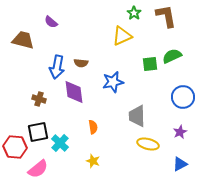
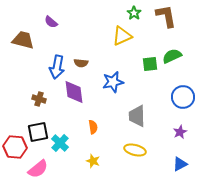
yellow ellipse: moved 13 px left, 6 px down
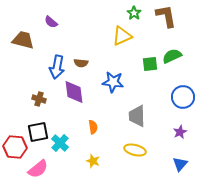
blue star: rotated 20 degrees clockwise
blue triangle: rotated 21 degrees counterclockwise
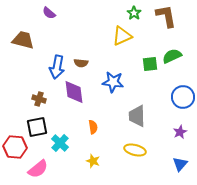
purple semicircle: moved 2 px left, 9 px up
black square: moved 1 px left, 5 px up
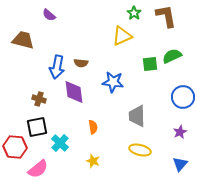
purple semicircle: moved 2 px down
yellow ellipse: moved 5 px right
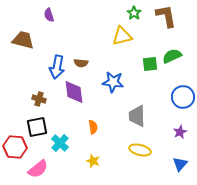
purple semicircle: rotated 32 degrees clockwise
yellow triangle: rotated 10 degrees clockwise
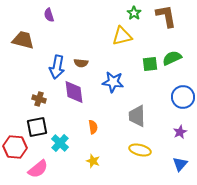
green semicircle: moved 2 px down
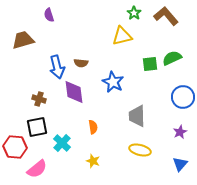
brown L-shape: rotated 30 degrees counterclockwise
brown trapezoid: rotated 30 degrees counterclockwise
blue arrow: rotated 25 degrees counterclockwise
blue star: rotated 20 degrees clockwise
cyan cross: moved 2 px right
pink semicircle: moved 1 px left
